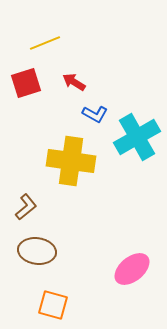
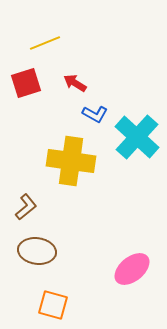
red arrow: moved 1 px right, 1 px down
cyan cross: rotated 18 degrees counterclockwise
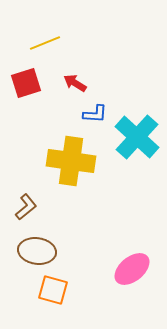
blue L-shape: rotated 25 degrees counterclockwise
orange square: moved 15 px up
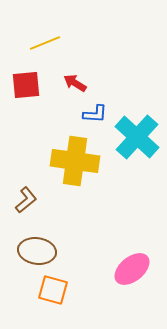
red square: moved 2 px down; rotated 12 degrees clockwise
yellow cross: moved 4 px right
brown L-shape: moved 7 px up
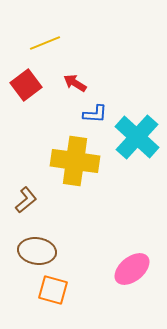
red square: rotated 32 degrees counterclockwise
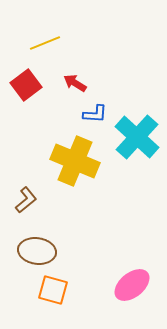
yellow cross: rotated 15 degrees clockwise
pink ellipse: moved 16 px down
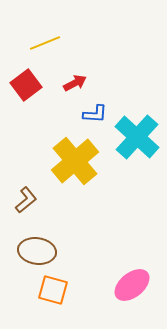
red arrow: rotated 120 degrees clockwise
yellow cross: rotated 27 degrees clockwise
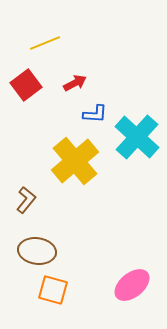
brown L-shape: rotated 12 degrees counterclockwise
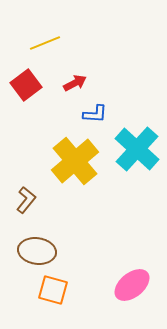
cyan cross: moved 12 px down
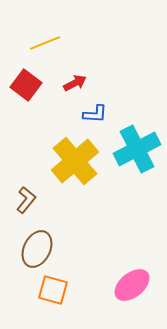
red square: rotated 16 degrees counterclockwise
cyan cross: rotated 21 degrees clockwise
brown ellipse: moved 2 px up; rotated 72 degrees counterclockwise
